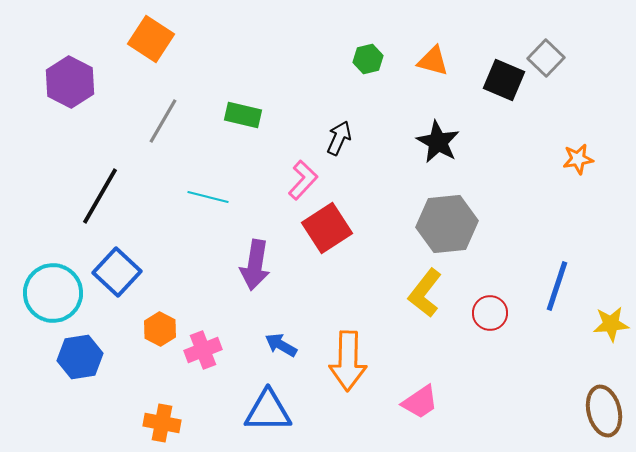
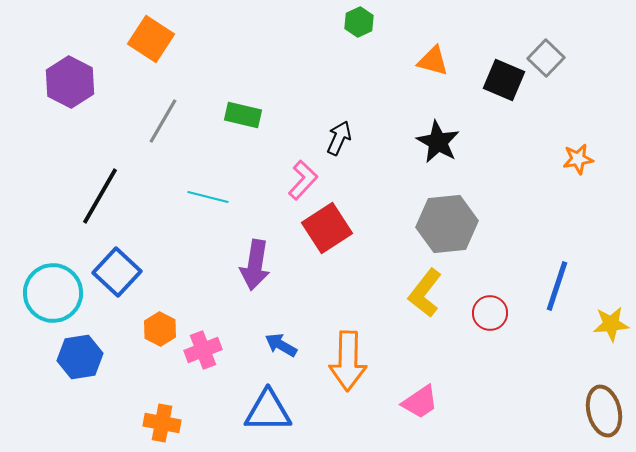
green hexagon: moved 9 px left, 37 px up; rotated 12 degrees counterclockwise
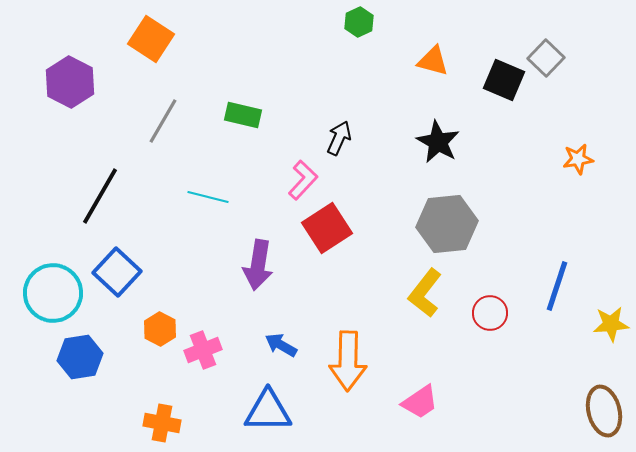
purple arrow: moved 3 px right
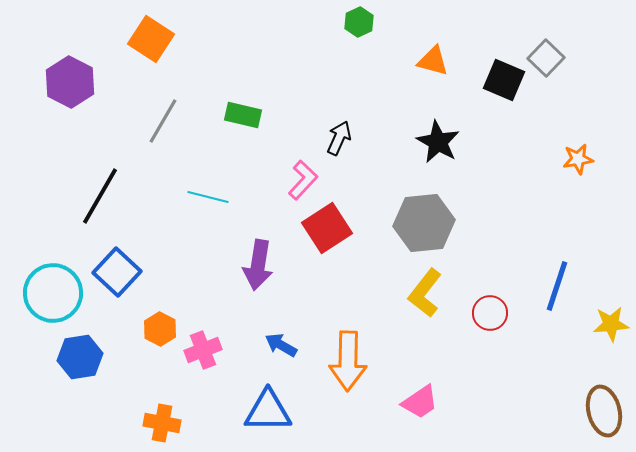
gray hexagon: moved 23 px left, 1 px up
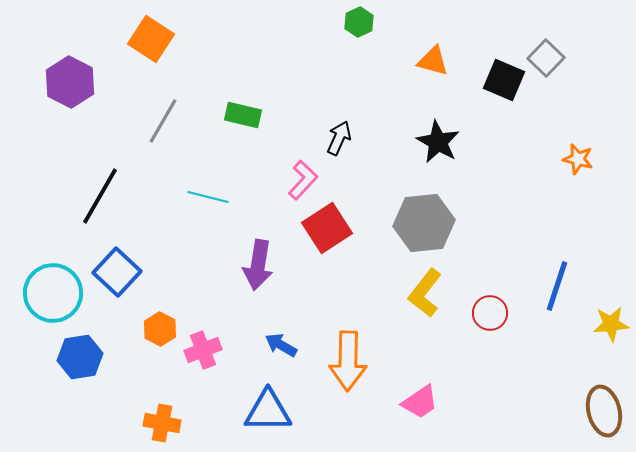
orange star: rotated 24 degrees clockwise
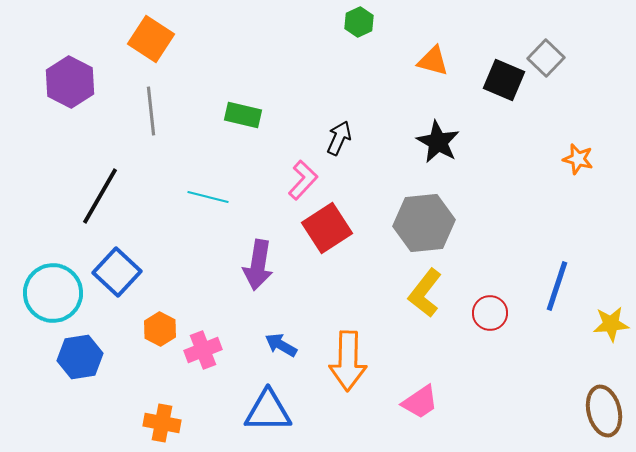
gray line: moved 12 px left, 10 px up; rotated 36 degrees counterclockwise
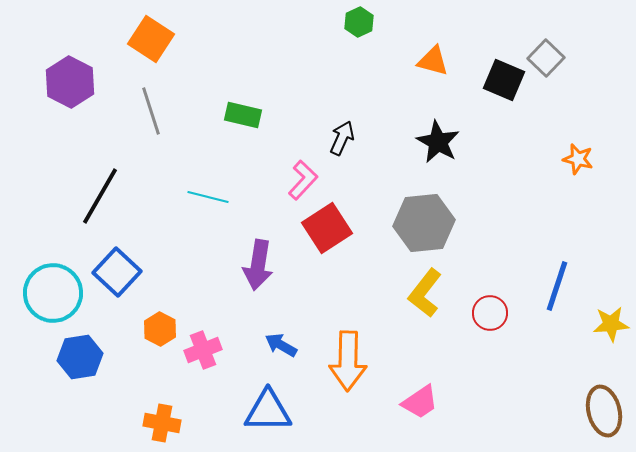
gray line: rotated 12 degrees counterclockwise
black arrow: moved 3 px right
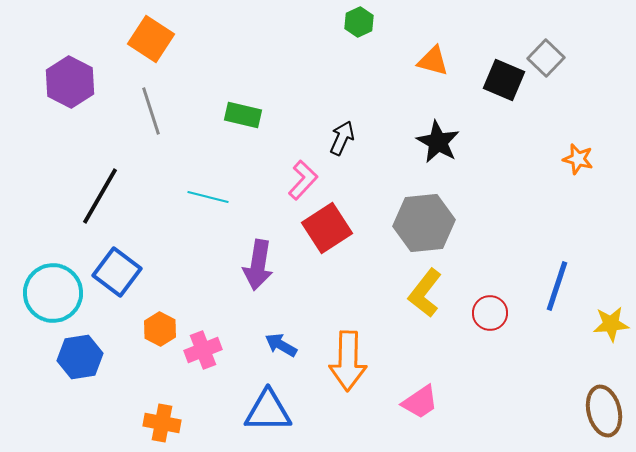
blue square: rotated 6 degrees counterclockwise
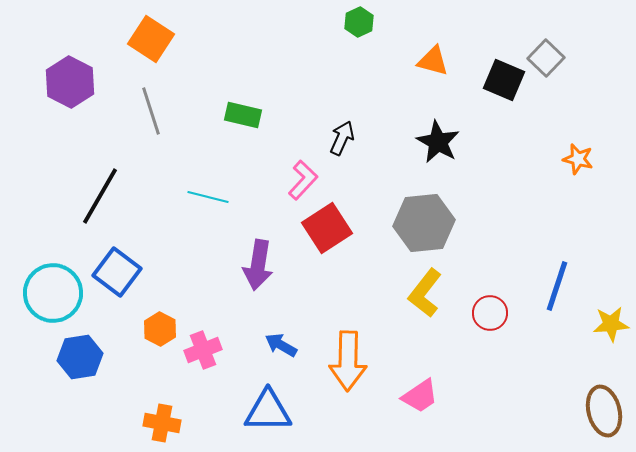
pink trapezoid: moved 6 px up
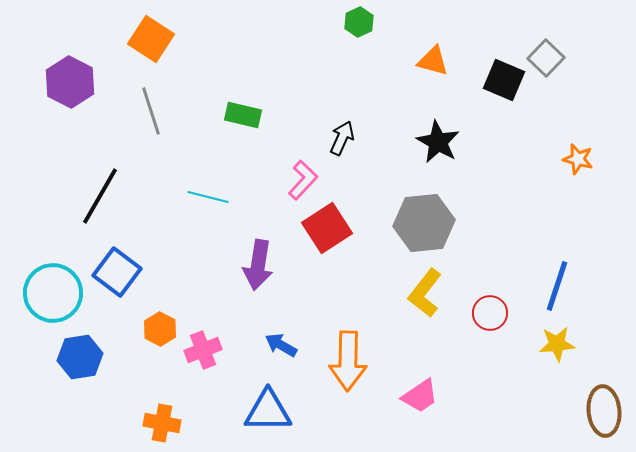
yellow star: moved 54 px left, 20 px down
brown ellipse: rotated 9 degrees clockwise
